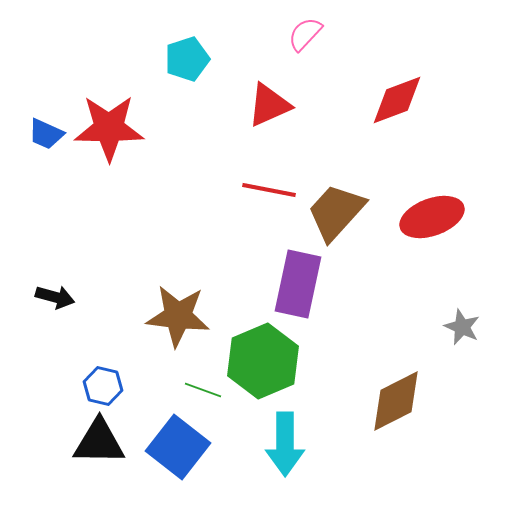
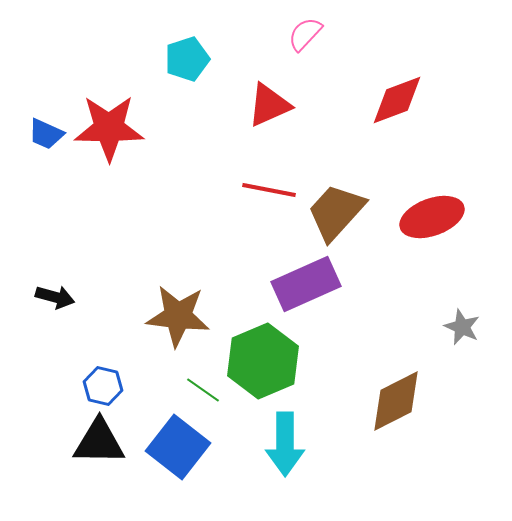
purple rectangle: moved 8 px right; rotated 54 degrees clockwise
green line: rotated 15 degrees clockwise
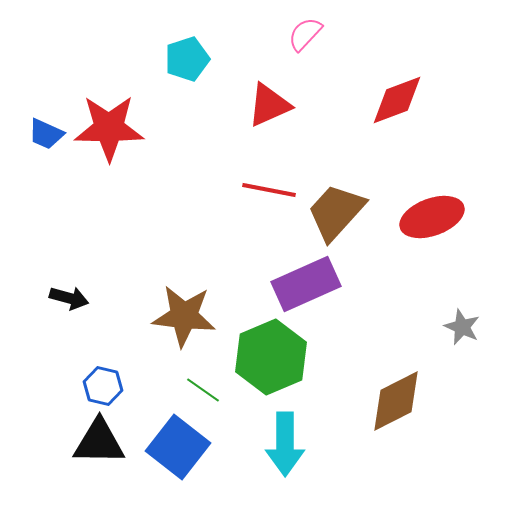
black arrow: moved 14 px right, 1 px down
brown star: moved 6 px right
green hexagon: moved 8 px right, 4 px up
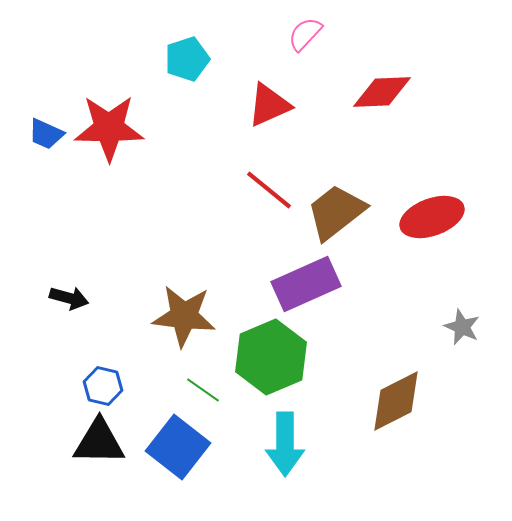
red diamond: moved 15 px left, 8 px up; rotated 18 degrees clockwise
red line: rotated 28 degrees clockwise
brown trapezoid: rotated 10 degrees clockwise
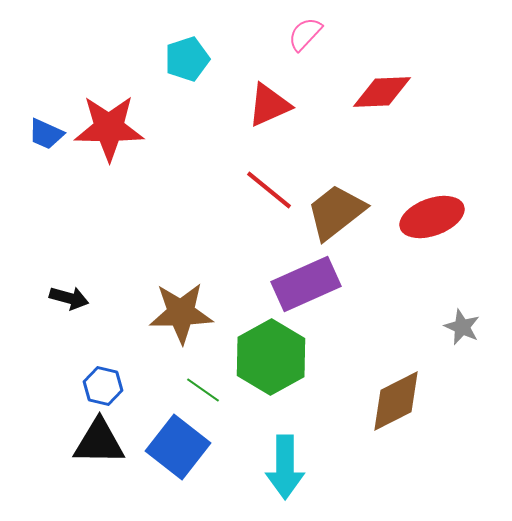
brown star: moved 3 px left, 3 px up; rotated 8 degrees counterclockwise
green hexagon: rotated 6 degrees counterclockwise
cyan arrow: moved 23 px down
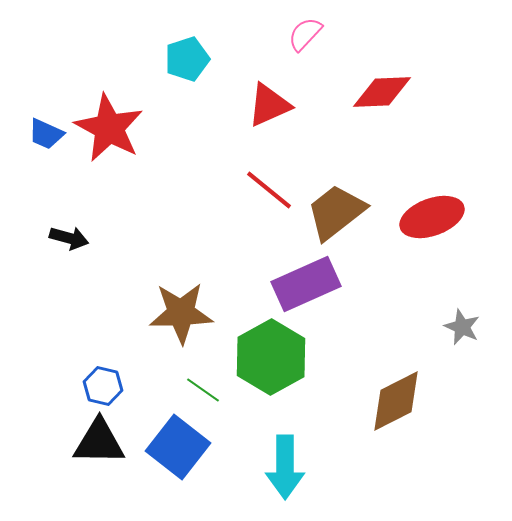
red star: rotated 28 degrees clockwise
black arrow: moved 60 px up
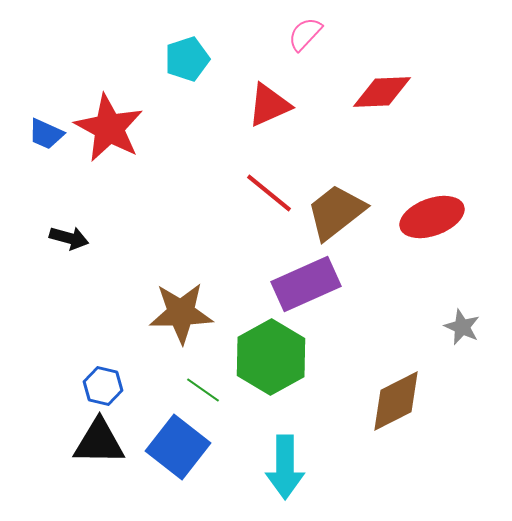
red line: moved 3 px down
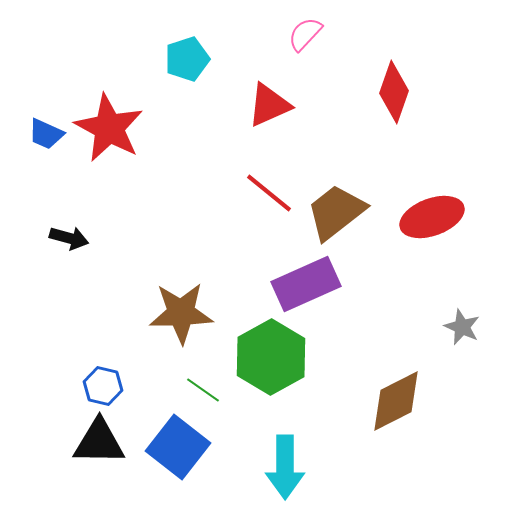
red diamond: moved 12 px right; rotated 68 degrees counterclockwise
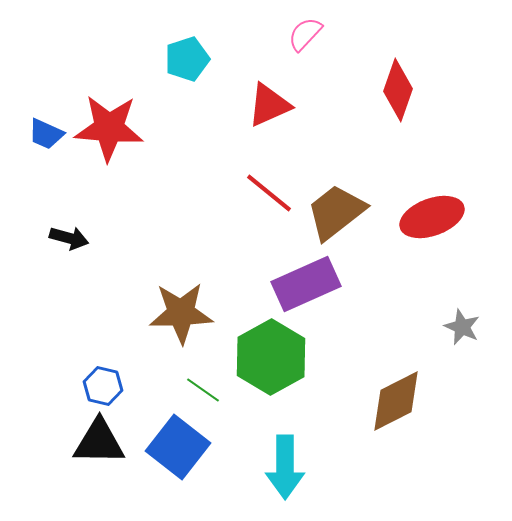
red diamond: moved 4 px right, 2 px up
red star: rotated 24 degrees counterclockwise
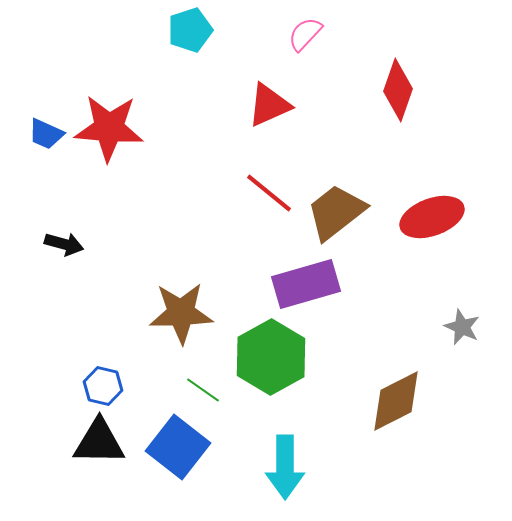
cyan pentagon: moved 3 px right, 29 px up
black arrow: moved 5 px left, 6 px down
purple rectangle: rotated 8 degrees clockwise
